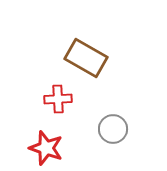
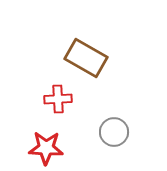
gray circle: moved 1 px right, 3 px down
red star: rotated 16 degrees counterclockwise
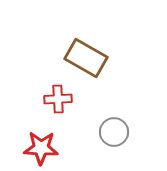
red star: moved 5 px left
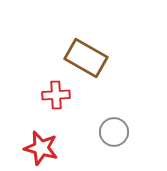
red cross: moved 2 px left, 4 px up
red star: rotated 12 degrees clockwise
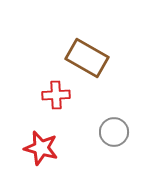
brown rectangle: moved 1 px right
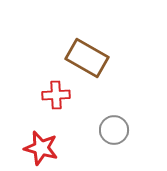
gray circle: moved 2 px up
